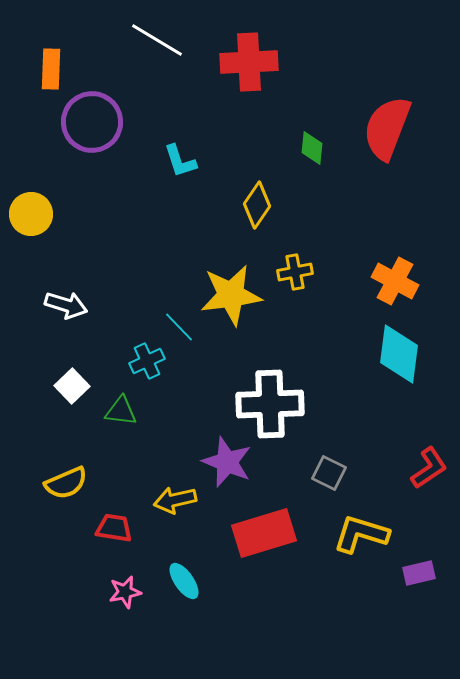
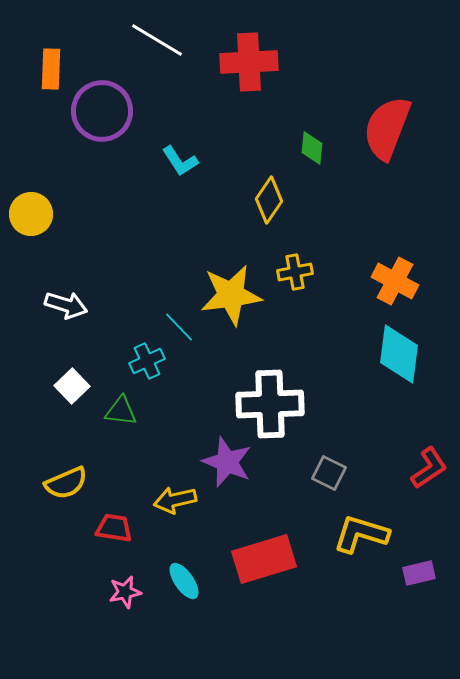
purple circle: moved 10 px right, 11 px up
cyan L-shape: rotated 15 degrees counterclockwise
yellow diamond: moved 12 px right, 5 px up
red rectangle: moved 26 px down
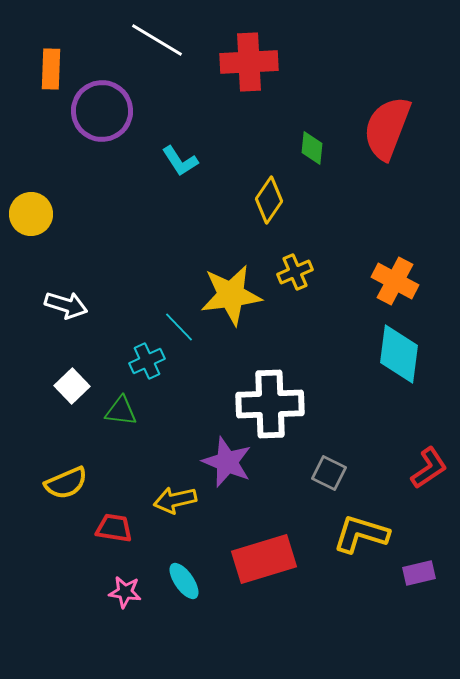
yellow cross: rotated 12 degrees counterclockwise
pink star: rotated 20 degrees clockwise
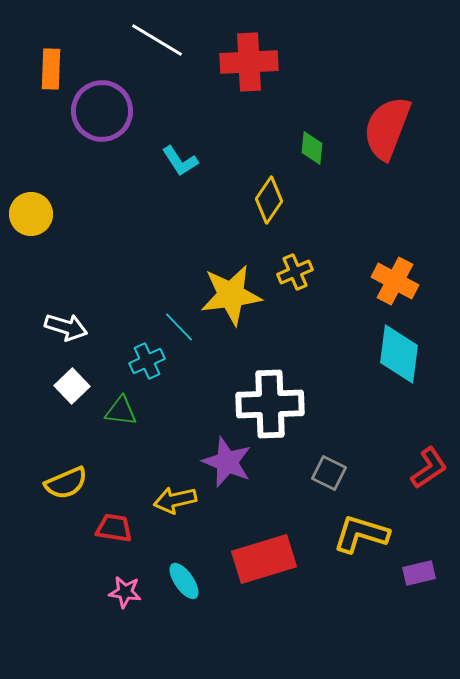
white arrow: moved 22 px down
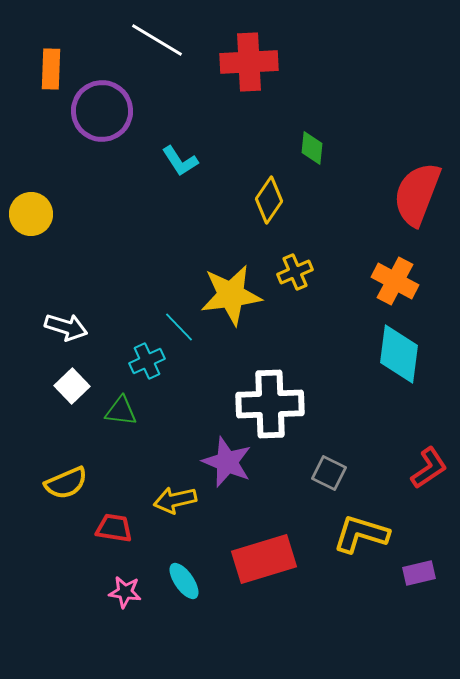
red semicircle: moved 30 px right, 66 px down
